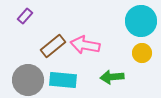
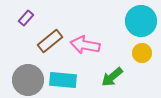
purple rectangle: moved 1 px right, 2 px down
brown rectangle: moved 3 px left, 5 px up
green arrow: rotated 35 degrees counterclockwise
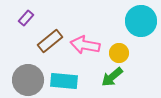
yellow circle: moved 23 px left
cyan rectangle: moved 1 px right, 1 px down
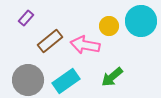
yellow circle: moved 10 px left, 27 px up
cyan rectangle: moved 2 px right; rotated 40 degrees counterclockwise
